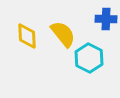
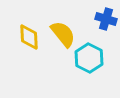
blue cross: rotated 15 degrees clockwise
yellow diamond: moved 2 px right, 1 px down
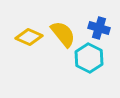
blue cross: moved 7 px left, 9 px down
yellow diamond: rotated 64 degrees counterclockwise
